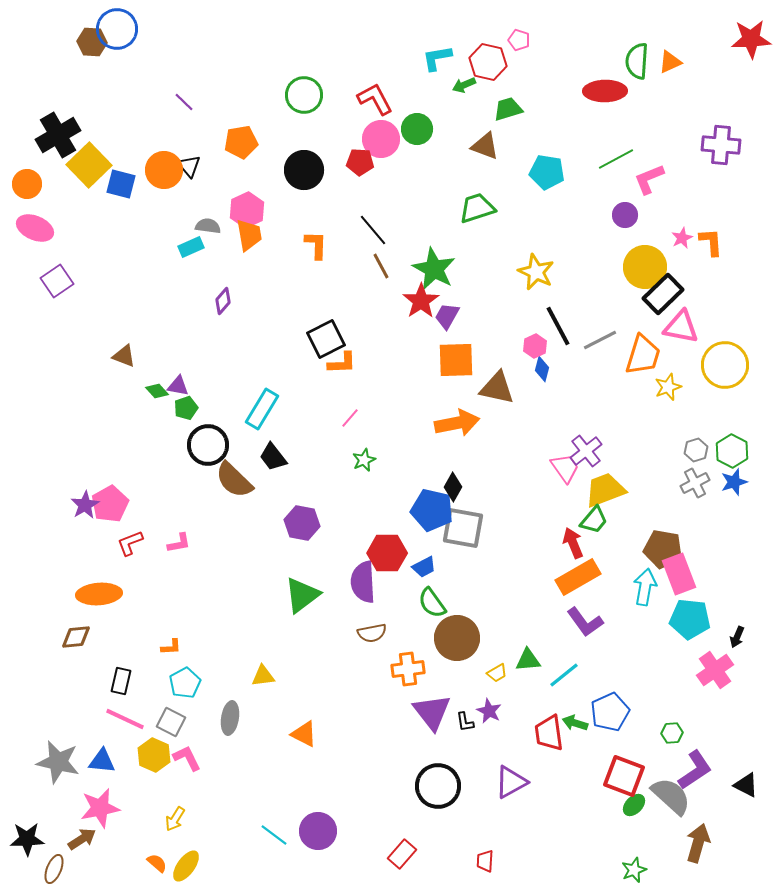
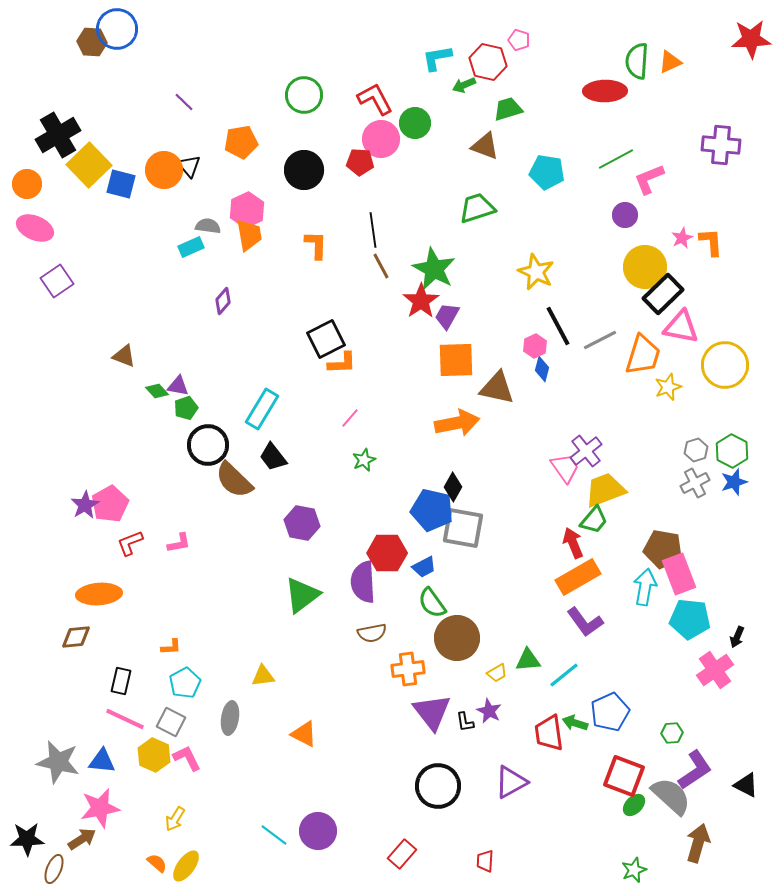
green circle at (417, 129): moved 2 px left, 6 px up
black line at (373, 230): rotated 32 degrees clockwise
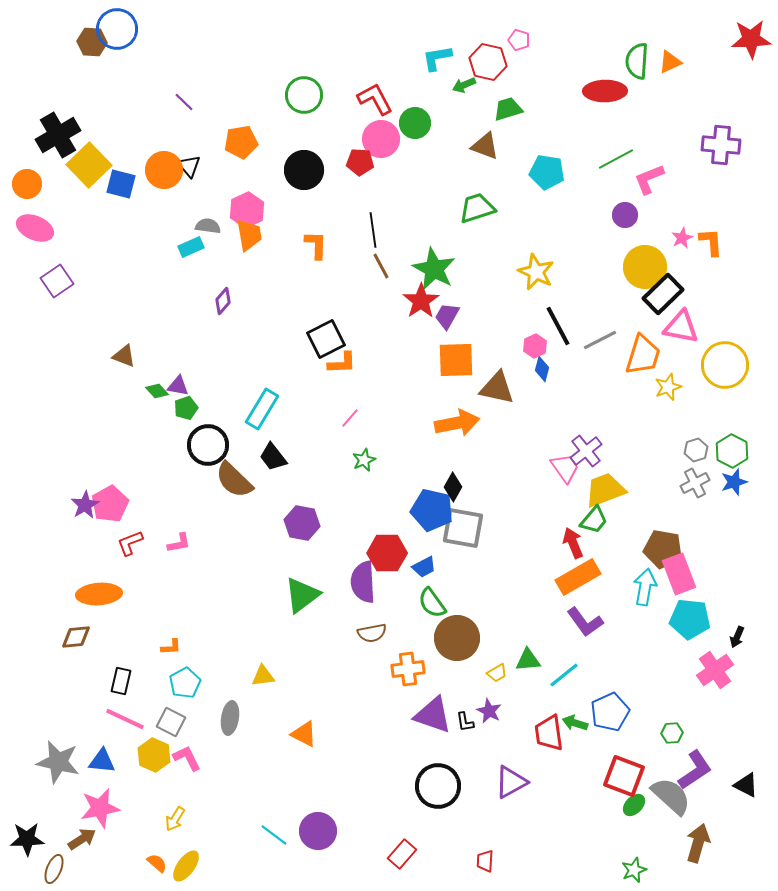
purple triangle at (432, 712): moved 1 px right, 3 px down; rotated 33 degrees counterclockwise
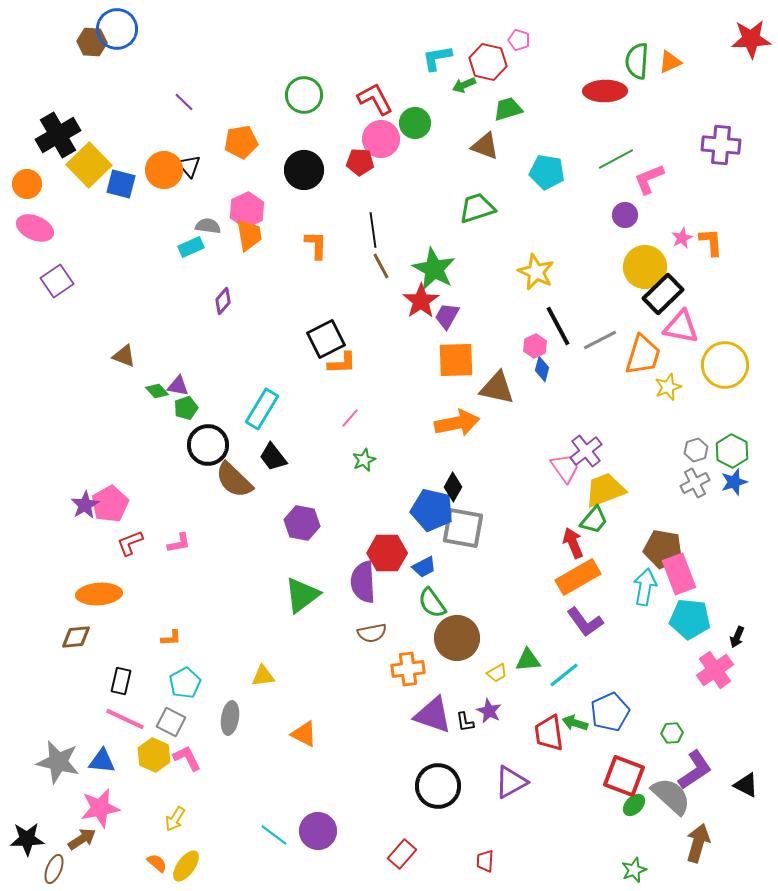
orange L-shape at (171, 647): moved 9 px up
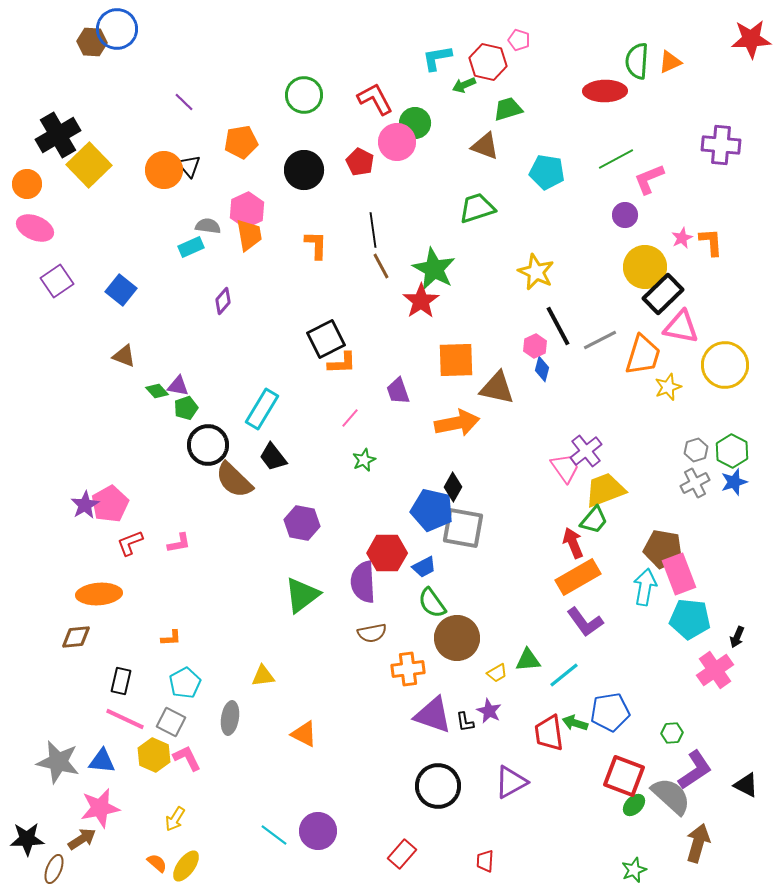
pink circle at (381, 139): moved 16 px right, 3 px down
red pentagon at (360, 162): rotated 24 degrees clockwise
blue square at (121, 184): moved 106 px down; rotated 24 degrees clockwise
purple trapezoid at (447, 316): moved 49 px left, 75 px down; rotated 48 degrees counterclockwise
blue pentagon at (610, 712): rotated 15 degrees clockwise
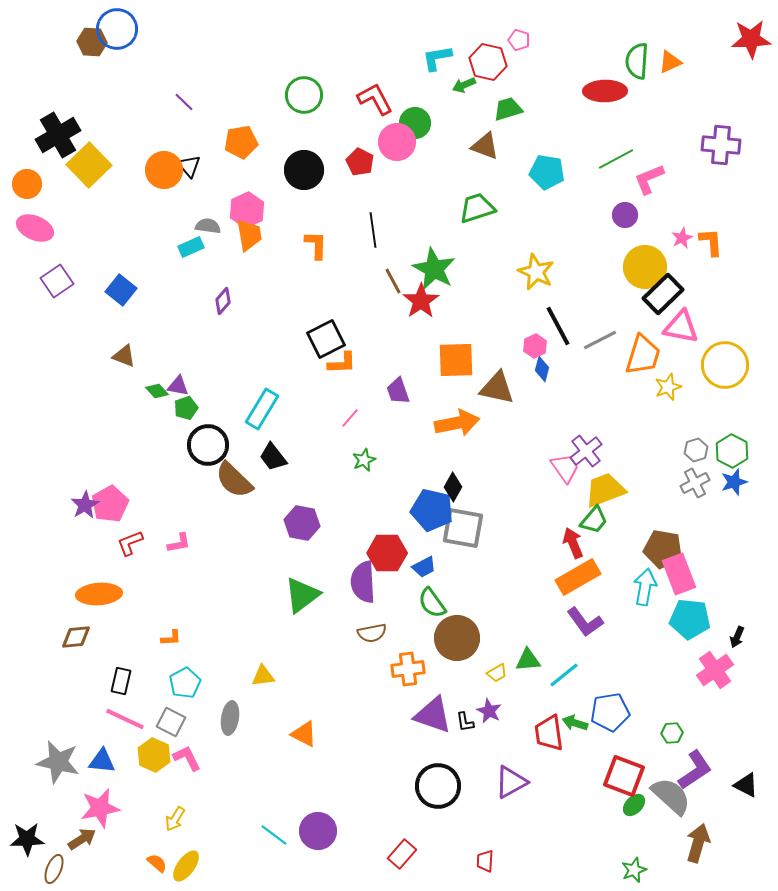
brown line at (381, 266): moved 12 px right, 15 px down
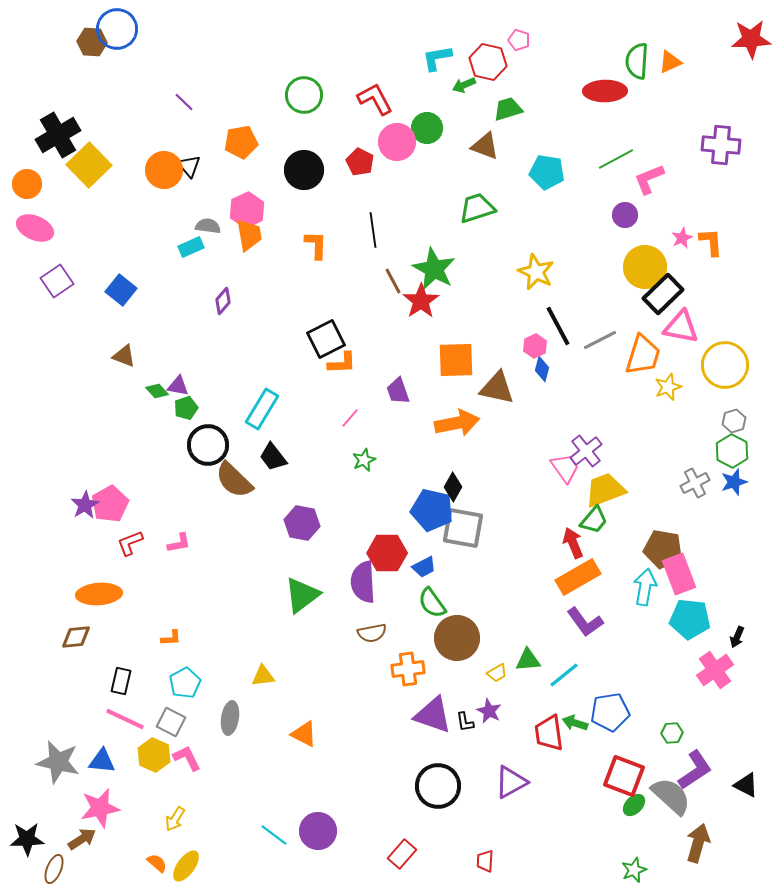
green circle at (415, 123): moved 12 px right, 5 px down
gray hexagon at (696, 450): moved 38 px right, 29 px up
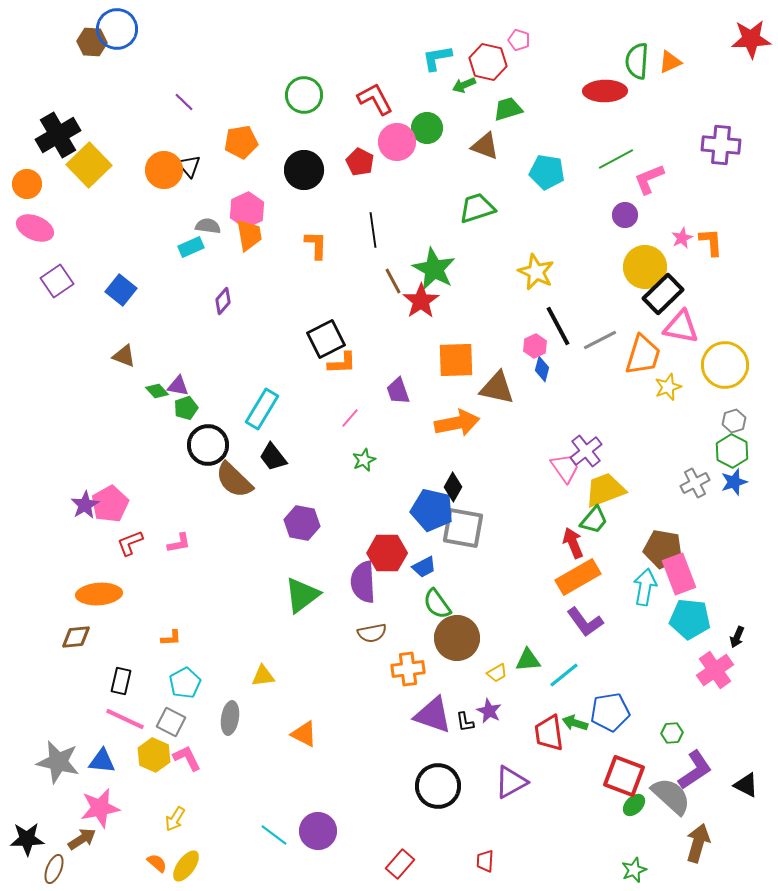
green semicircle at (432, 603): moved 5 px right, 1 px down
red rectangle at (402, 854): moved 2 px left, 10 px down
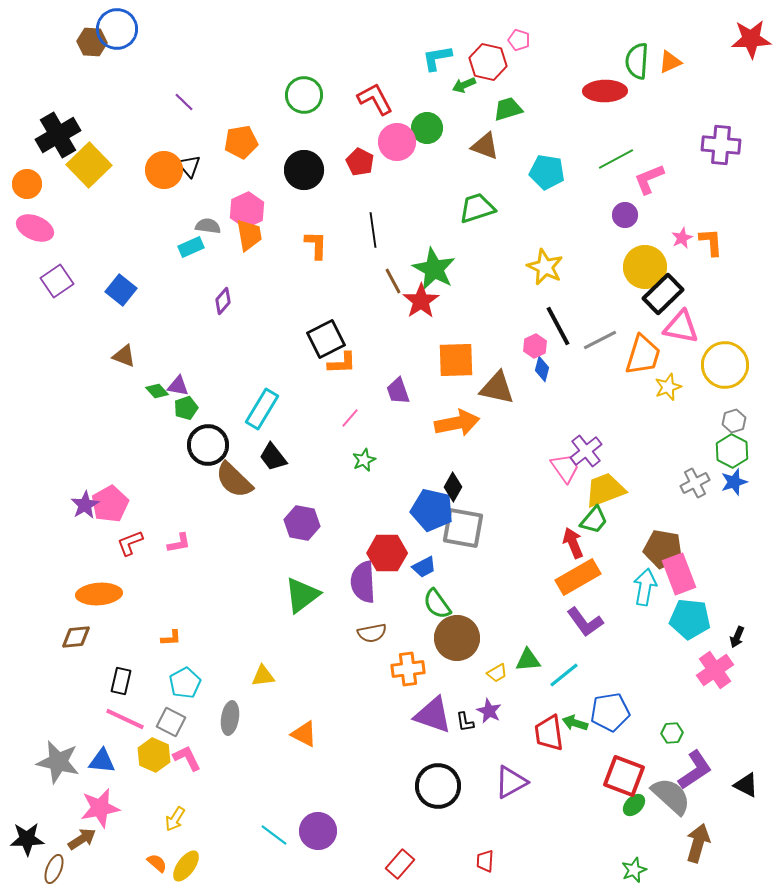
yellow star at (536, 272): moved 9 px right, 5 px up
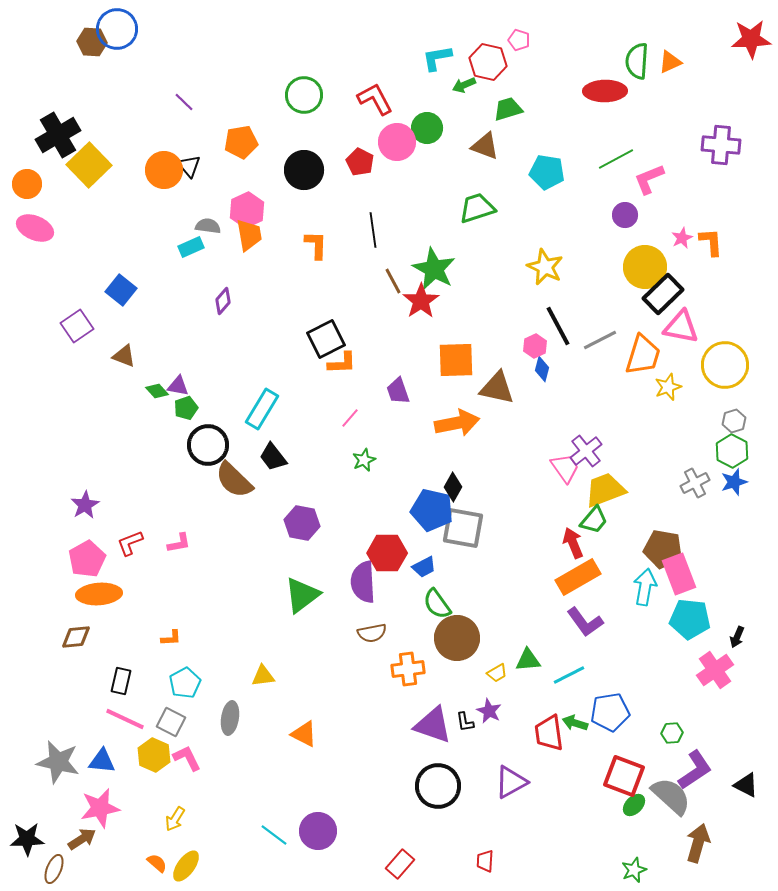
purple square at (57, 281): moved 20 px right, 45 px down
pink pentagon at (110, 504): moved 23 px left, 55 px down
cyan line at (564, 675): moved 5 px right; rotated 12 degrees clockwise
purple triangle at (433, 715): moved 10 px down
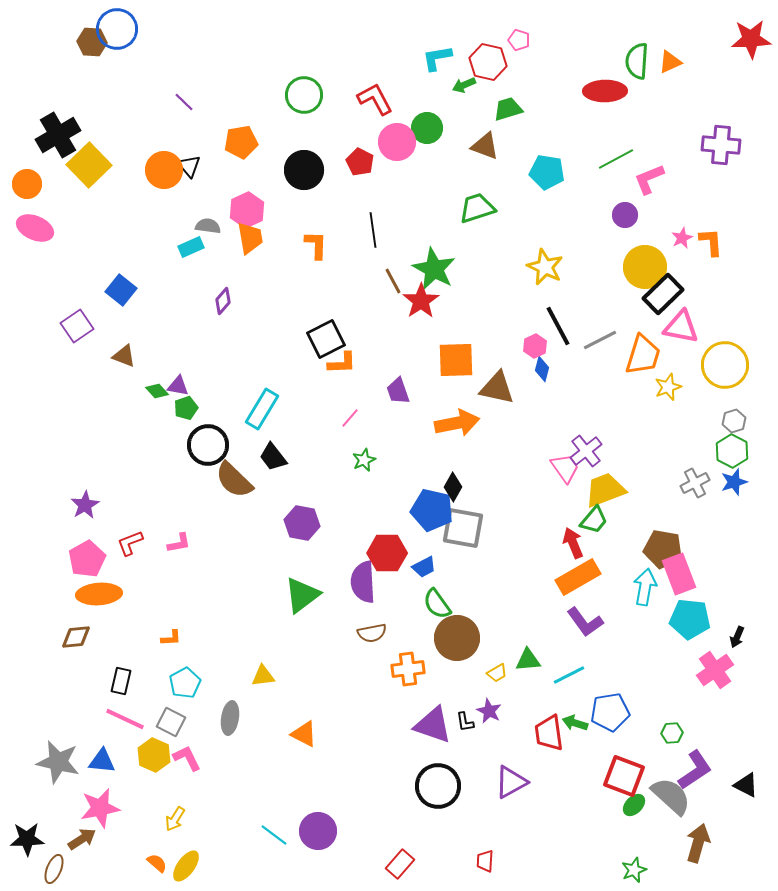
orange trapezoid at (249, 235): moved 1 px right, 3 px down
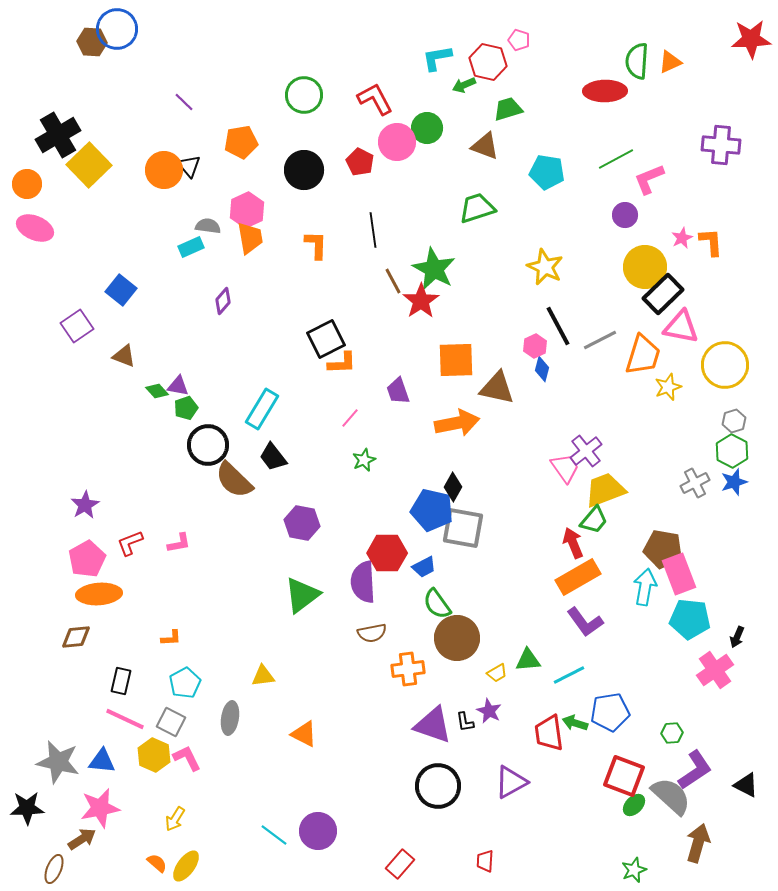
black star at (27, 839): moved 31 px up
